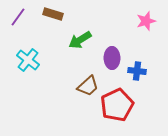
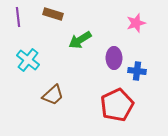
purple line: rotated 42 degrees counterclockwise
pink star: moved 10 px left, 2 px down
purple ellipse: moved 2 px right
brown trapezoid: moved 35 px left, 9 px down
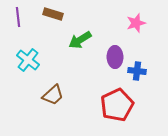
purple ellipse: moved 1 px right, 1 px up
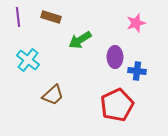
brown rectangle: moved 2 px left, 3 px down
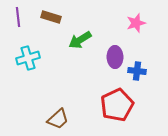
cyan cross: moved 2 px up; rotated 35 degrees clockwise
brown trapezoid: moved 5 px right, 24 px down
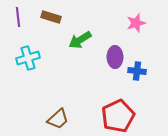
red pentagon: moved 1 px right, 11 px down
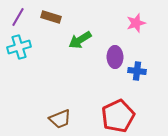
purple line: rotated 36 degrees clockwise
cyan cross: moved 9 px left, 11 px up
brown trapezoid: moved 2 px right; rotated 20 degrees clockwise
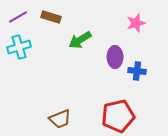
purple line: rotated 30 degrees clockwise
red pentagon: rotated 12 degrees clockwise
